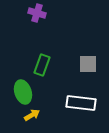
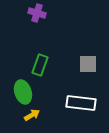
green rectangle: moved 2 px left
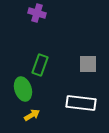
green ellipse: moved 3 px up
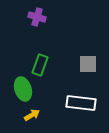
purple cross: moved 4 px down
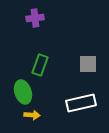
purple cross: moved 2 px left, 1 px down; rotated 24 degrees counterclockwise
green ellipse: moved 3 px down
white rectangle: rotated 20 degrees counterclockwise
yellow arrow: rotated 35 degrees clockwise
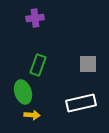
green rectangle: moved 2 px left
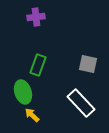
purple cross: moved 1 px right, 1 px up
gray square: rotated 12 degrees clockwise
white rectangle: rotated 60 degrees clockwise
yellow arrow: rotated 140 degrees counterclockwise
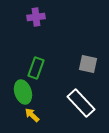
green rectangle: moved 2 px left, 3 px down
